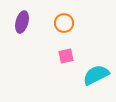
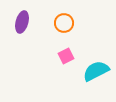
pink square: rotated 14 degrees counterclockwise
cyan semicircle: moved 4 px up
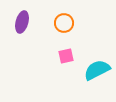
pink square: rotated 14 degrees clockwise
cyan semicircle: moved 1 px right, 1 px up
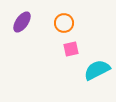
purple ellipse: rotated 20 degrees clockwise
pink square: moved 5 px right, 7 px up
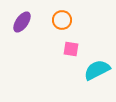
orange circle: moved 2 px left, 3 px up
pink square: rotated 21 degrees clockwise
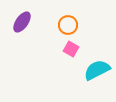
orange circle: moved 6 px right, 5 px down
pink square: rotated 21 degrees clockwise
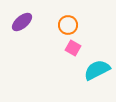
purple ellipse: rotated 15 degrees clockwise
pink square: moved 2 px right, 1 px up
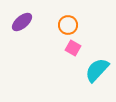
cyan semicircle: rotated 20 degrees counterclockwise
